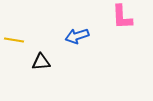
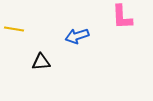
yellow line: moved 11 px up
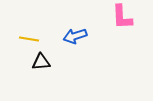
yellow line: moved 15 px right, 10 px down
blue arrow: moved 2 px left
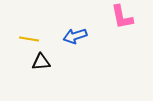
pink L-shape: rotated 8 degrees counterclockwise
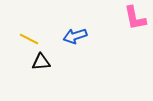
pink L-shape: moved 13 px right, 1 px down
yellow line: rotated 18 degrees clockwise
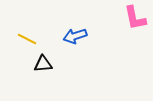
yellow line: moved 2 px left
black triangle: moved 2 px right, 2 px down
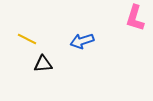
pink L-shape: rotated 28 degrees clockwise
blue arrow: moved 7 px right, 5 px down
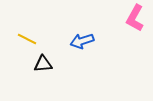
pink L-shape: rotated 12 degrees clockwise
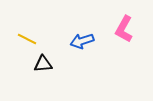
pink L-shape: moved 11 px left, 11 px down
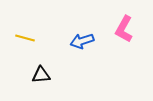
yellow line: moved 2 px left, 1 px up; rotated 12 degrees counterclockwise
black triangle: moved 2 px left, 11 px down
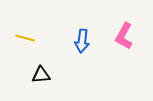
pink L-shape: moved 7 px down
blue arrow: rotated 65 degrees counterclockwise
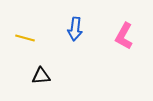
blue arrow: moved 7 px left, 12 px up
black triangle: moved 1 px down
